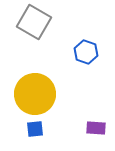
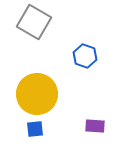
blue hexagon: moved 1 px left, 4 px down
yellow circle: moved 2 px right
purple rectangle: moved 1 px left, 2 px up
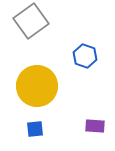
gray square: moved 3 px left, 1 px up; rotated 24 degrees clockwise
yellow circle: moved 8 px up
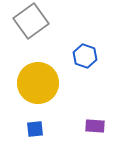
yellow circle: moved 1 px right, 3 px up
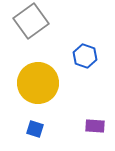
blue square: rotated 24 degrees clockwise
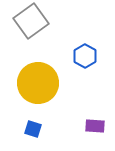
blue hexagon: rotated 10 degrees clockwise
blue square: moved 2 px left
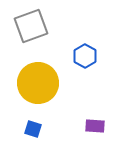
gray square: moved 5 px down; rotated 16 degrees clockwise
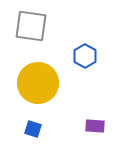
gray square: rotated 28 degrees clockwise
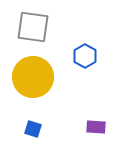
gray square: moved 2 px right, 1 px down
yellow circle: moved 5 px left, 6 px up
purple rectangle: moved 1 px right, 1 px down
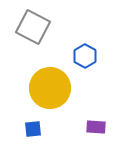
gray square: rotated 20 degrees clockwise
yellow circle: moved 17 px right, 11 px down
blue square: rotated 24 degrees counterclockwise
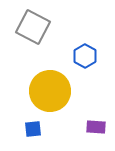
yellow circle: moved 3 px down
